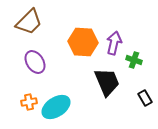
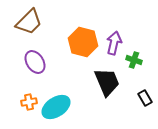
orange hexagon: rotated 12 degrees clockwise
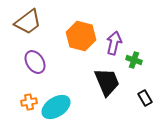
brown trapezoid: moved 1 px left; rotated 8 degrees clockwise
orange hexagon: moved 2 px left, 6 px up
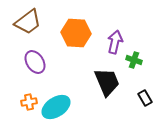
orange hexagon: moved 5 px left, 3 px up; rotated 12 degrees counterclockwise
purple arrow: moved 1 px right, 1 px up
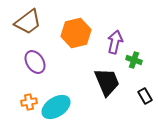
orange hexagon: rotated 16 degrees counterclockwise
black rectangle: moved 2 px up
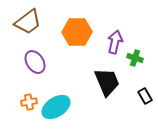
orange hexagon: moved 1 px right, 1 px up; rotated 12 degrees clockwise
green cross: moved 1 px right, 2 px up
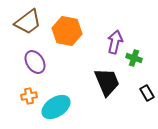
orange hexagon: moved 10 px left, 1 px up; rotated 12 degrees clockwise
green cross: moved 1 px left
black rectangle: moved 2 px right, 3 px up
orange cross: moved 6 px up
